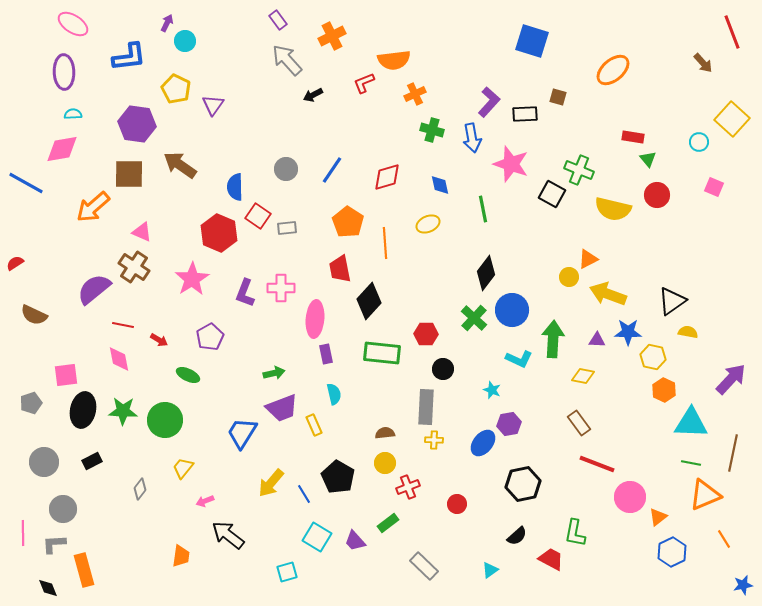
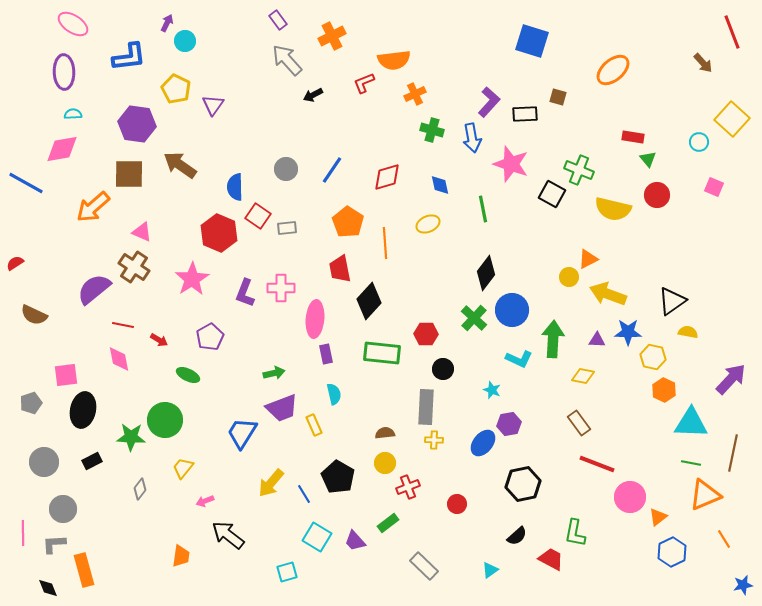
green star at (123, 411): moved 8 px right, 26 px down
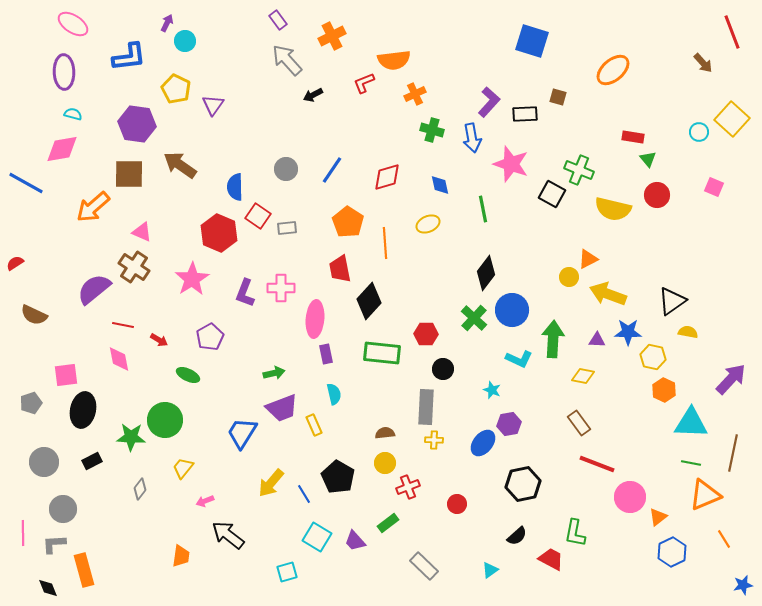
cyan semicircle at (73, 114): rotated 18 degrees clockwise
cyan circle at (699, 142): moved 10 px up
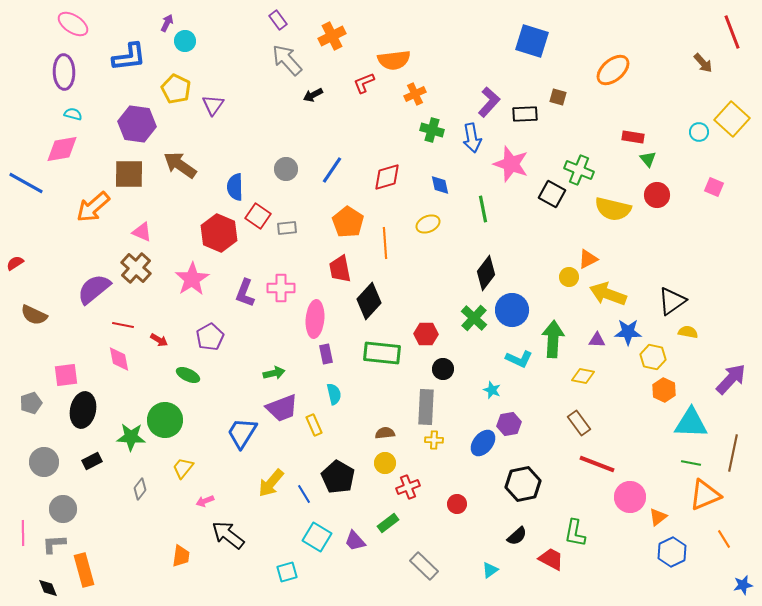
brown cross at (134, 267): moved 2 px right, 1 px down; rotated 8 degrees clockwise
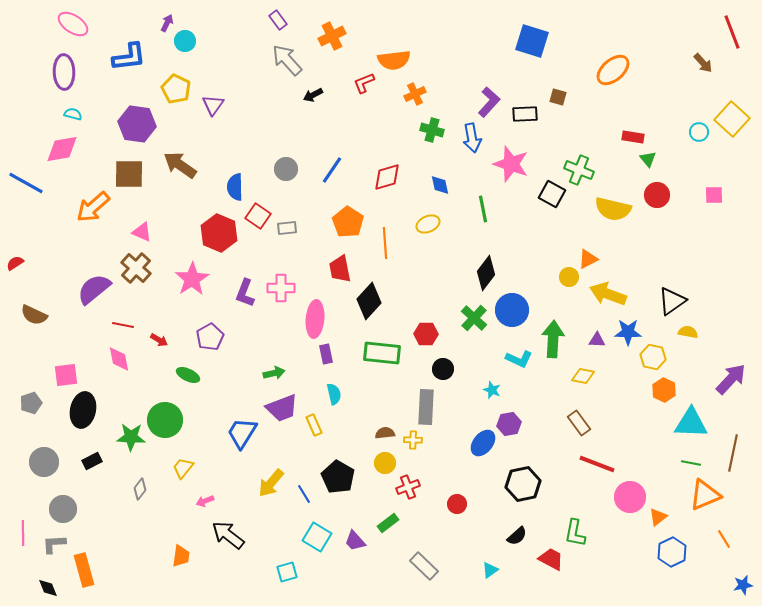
pink square at (714, 187): moved 8 px down; rotated 24 degrees counterclockwise
yellow cross at (434, 440): moved 21 px left
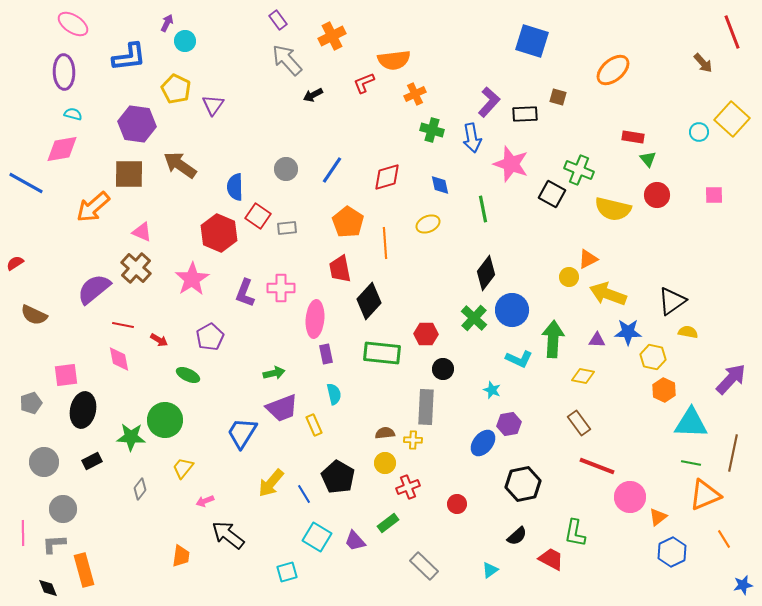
red line at (597, 464): moved 2 px down
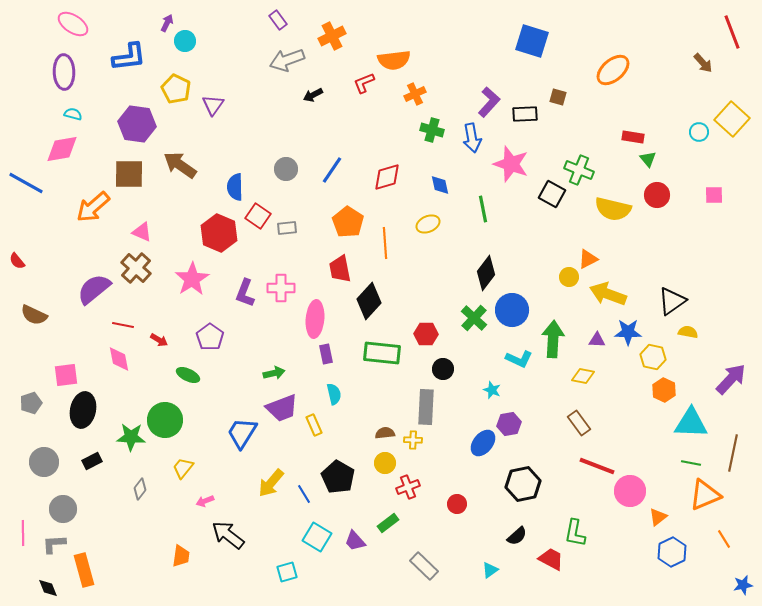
gray arrow at (287, 60): rotated 68 degrees counterclockwise
red semicircle at (15, 263): moved 2 px right, 2 px up; rotated 96 degrees counterclockwise
purple pentagon at (210, 337): rotated 8 degrees counterclockwise
pink circle at (630, 497): moved 6 px up
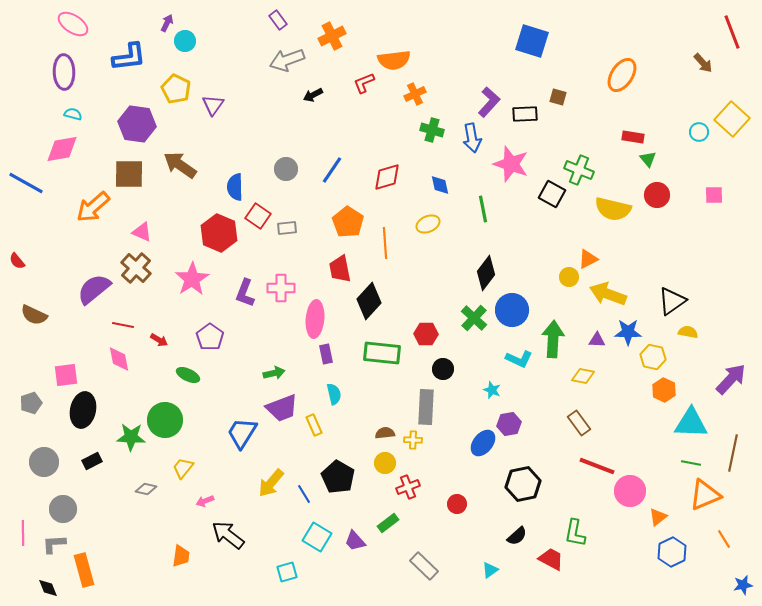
orange ellipse at (613, 70): moved 9 px right, 5 px down; rotated 16 degrees counterclockwise
gray diamond at (140, 489): moved 6 px right; rotated 65 degrees clockwise
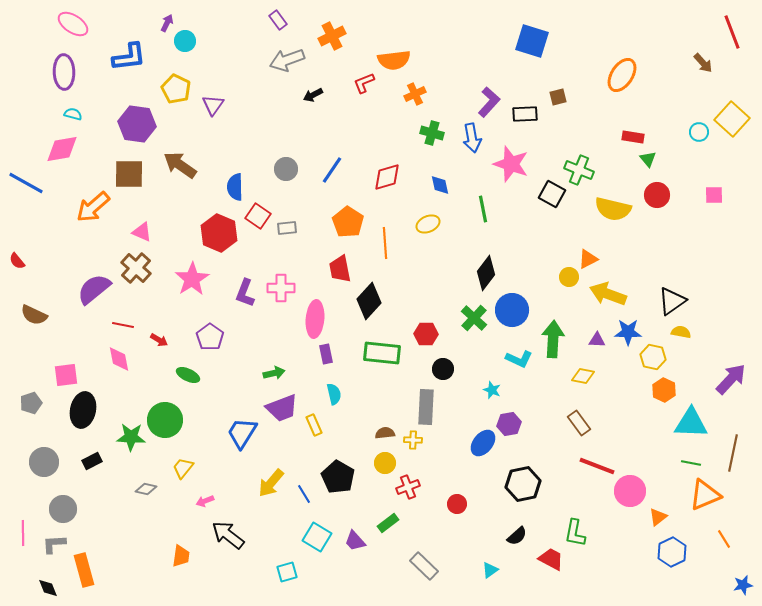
brown square at (558, 97): rotated 30 degrees counterclockwise
green cross at (432, 130): moved 3 px down
yellow semicircle at (688, 332): moved 7 px left
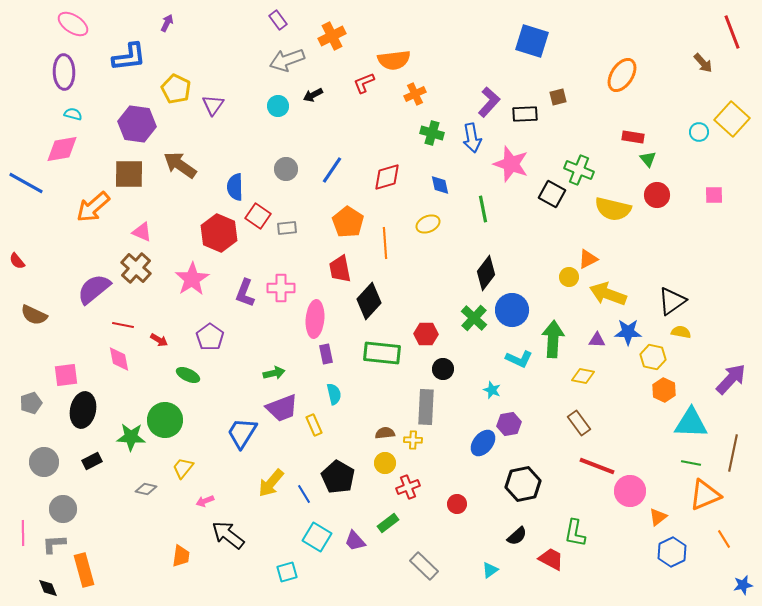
cyan circle at (185, 41): moved 93 px right, 65 px down
